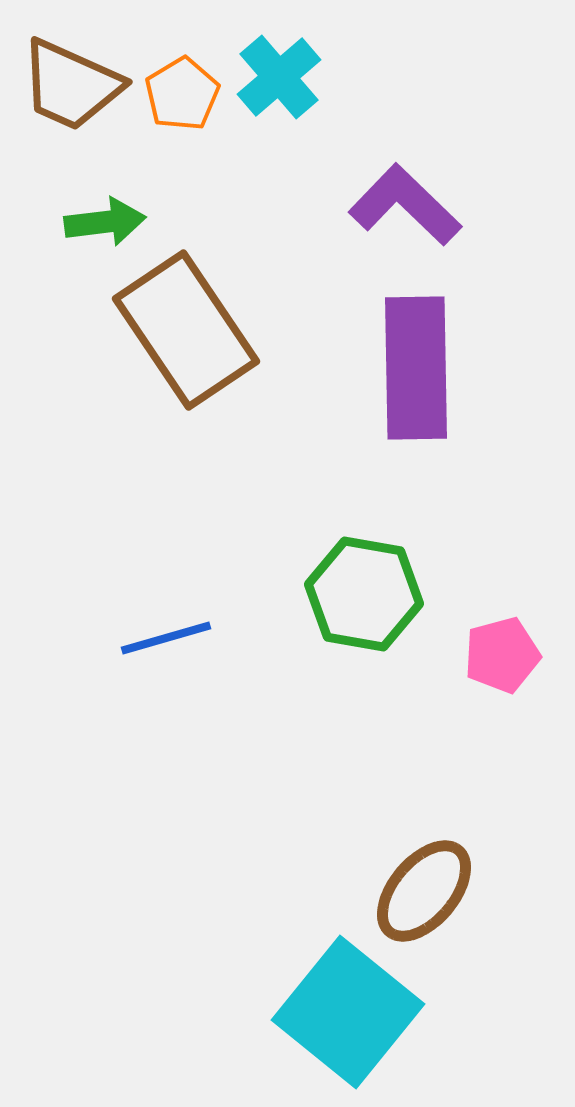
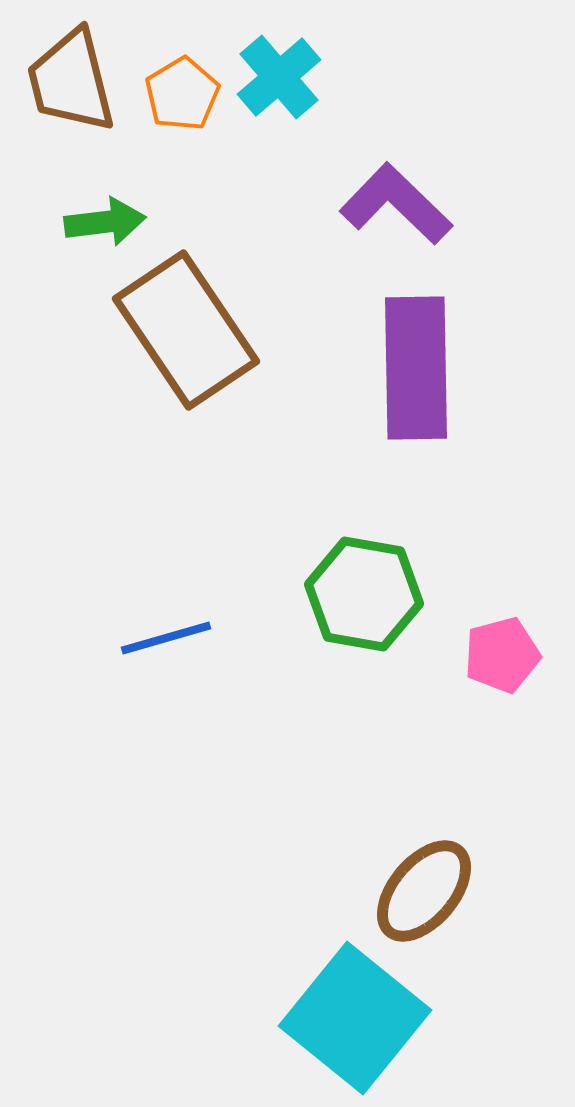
brown trapezoid: moved 4 px up; rotated 52 degrees clockwise
purple L-shape: moved 9 px left, 1 px up
cyan square: moved 7 px right, 6 px down
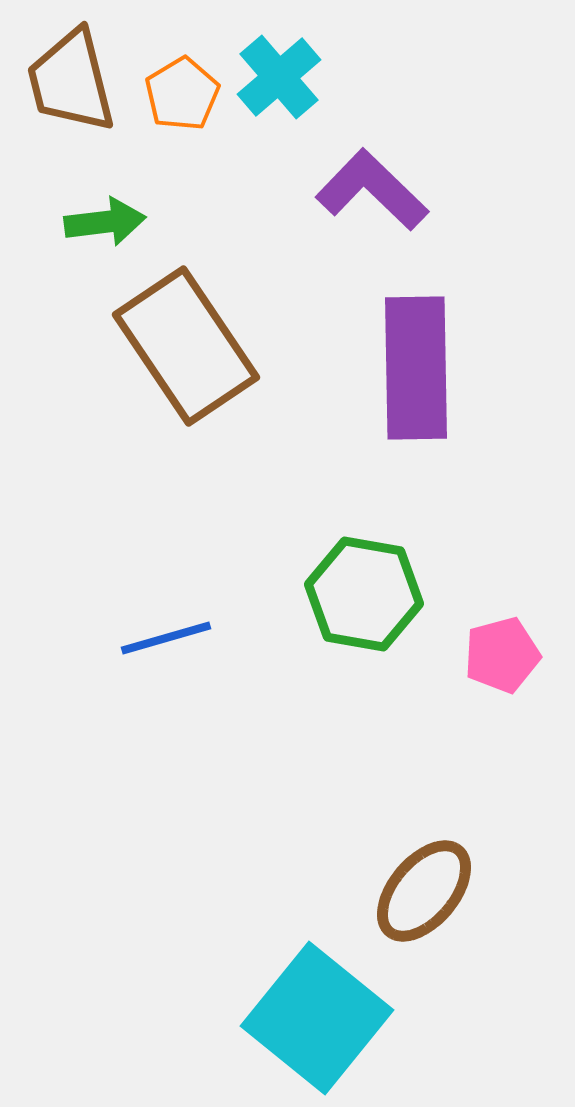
purple L-shape: moved 24 px left, 14 px up
brown rectangle: moved 16 px down
cyan square: moved 38 px left
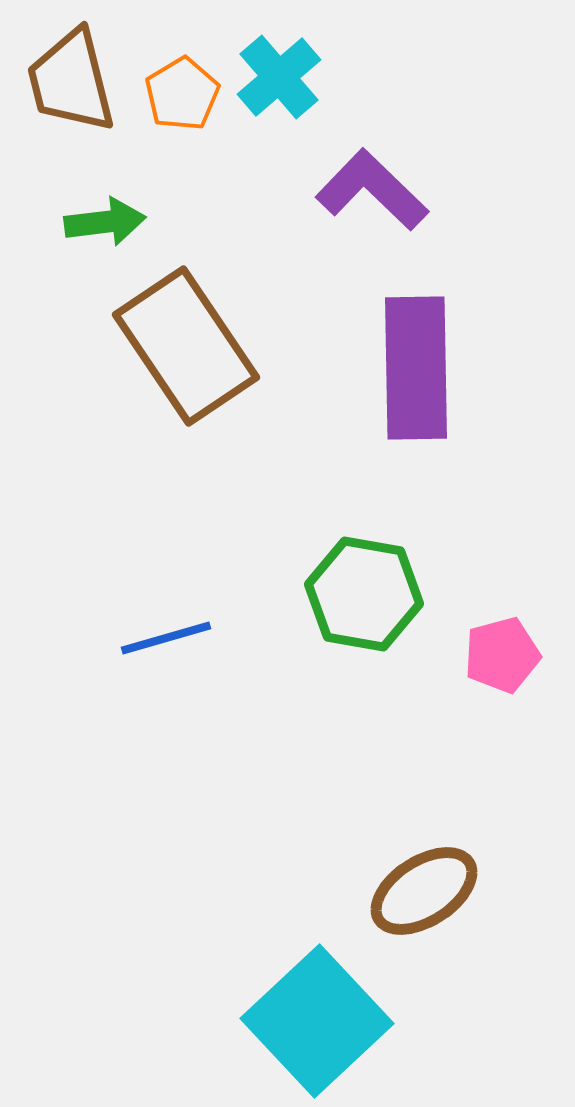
brown ellipse: rotated 17 degrees clockwise
cyan square: moved 3 px down; rotated 8 degrees clockwise
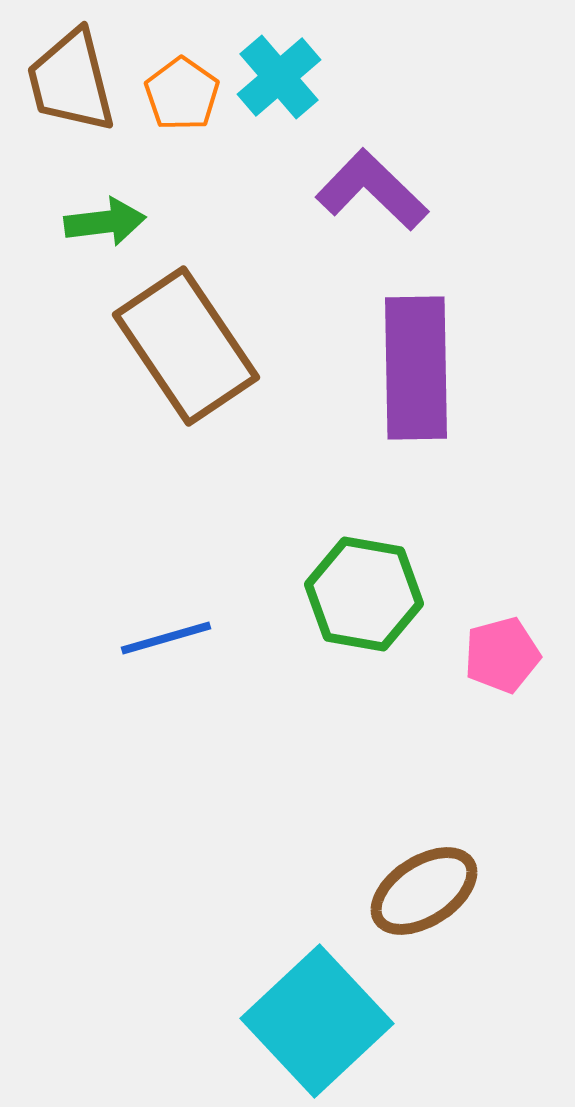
orange pentagon: rotated 6 degrees counterclockwise
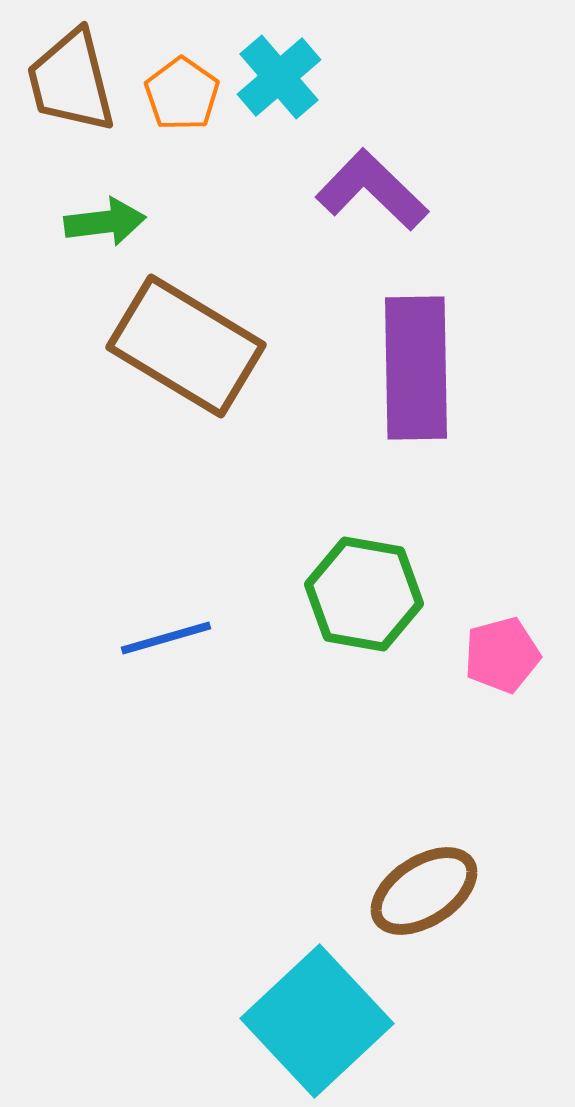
brown rectangle: rotated 25 degrees counterclockwise
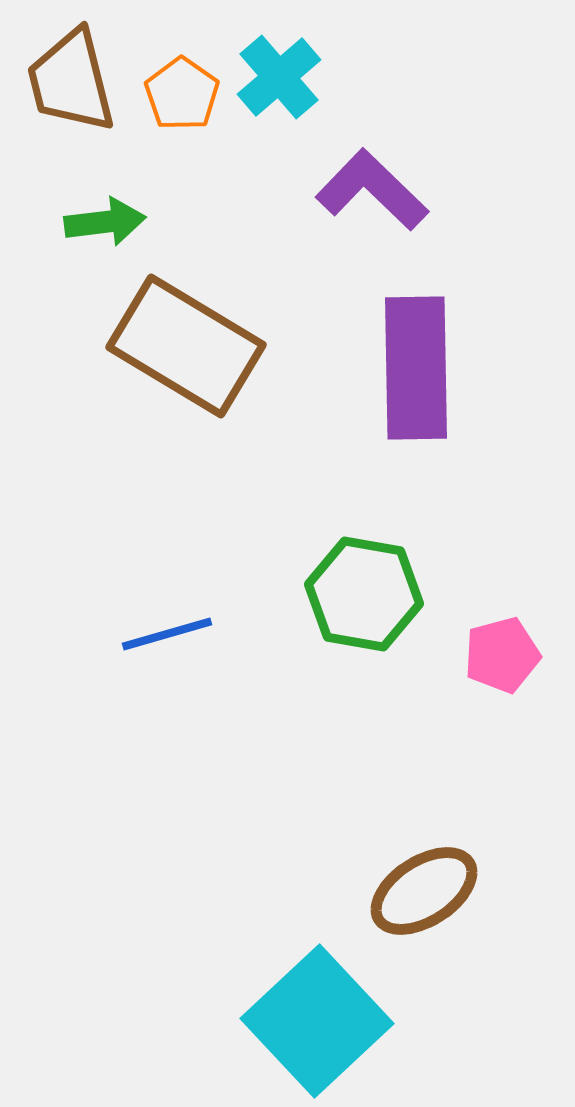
blue line: moved 1 px right, 4 px up
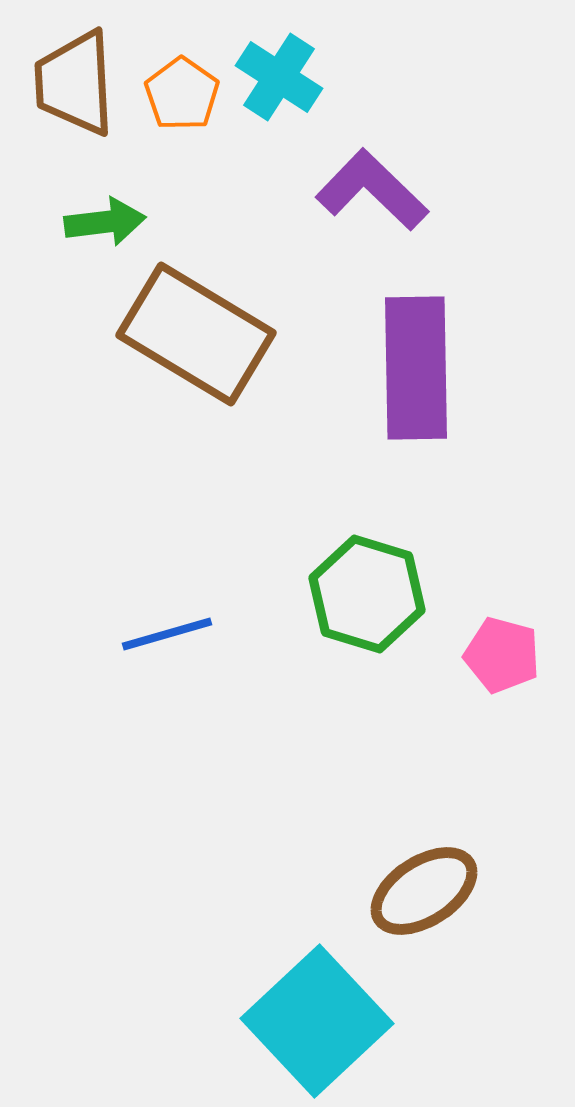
cyan cross: rotated 16 degrees counterclockwise
brown trapezoid: moved 4 px right, 2 px down; rotated 11 degrees clockwise
brown rectangle: moved 10 px right, 12 px up
green hexagon: moved 3 px right; rotated 7 degrees clockwise
pink pentagon: rotated 30 degrees clockwise
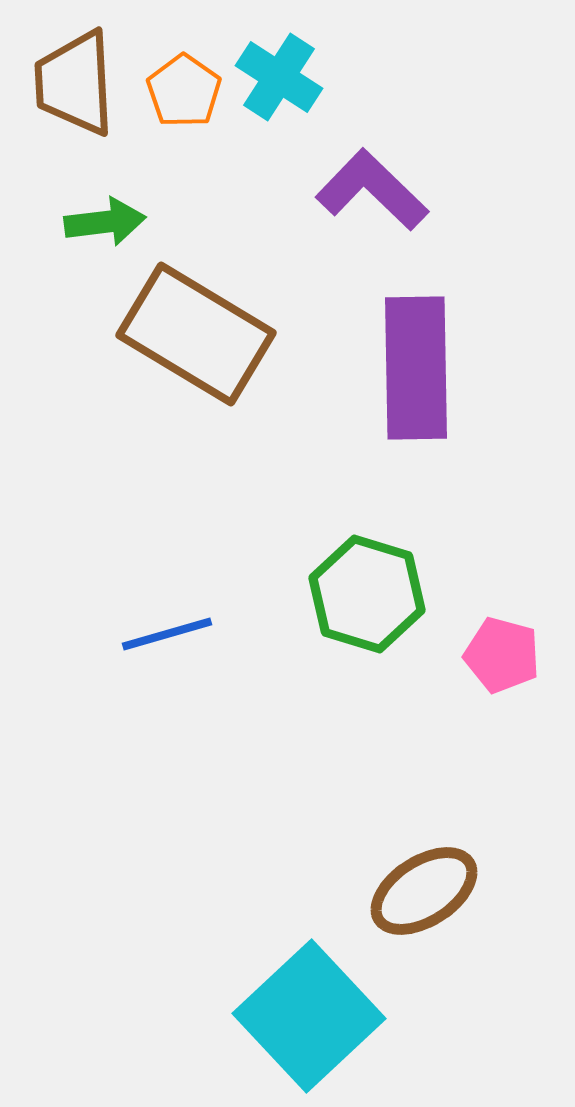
orange pentagon: moved 2 px right, 3 px up
cyan square: moved 8 px left, 5 px up
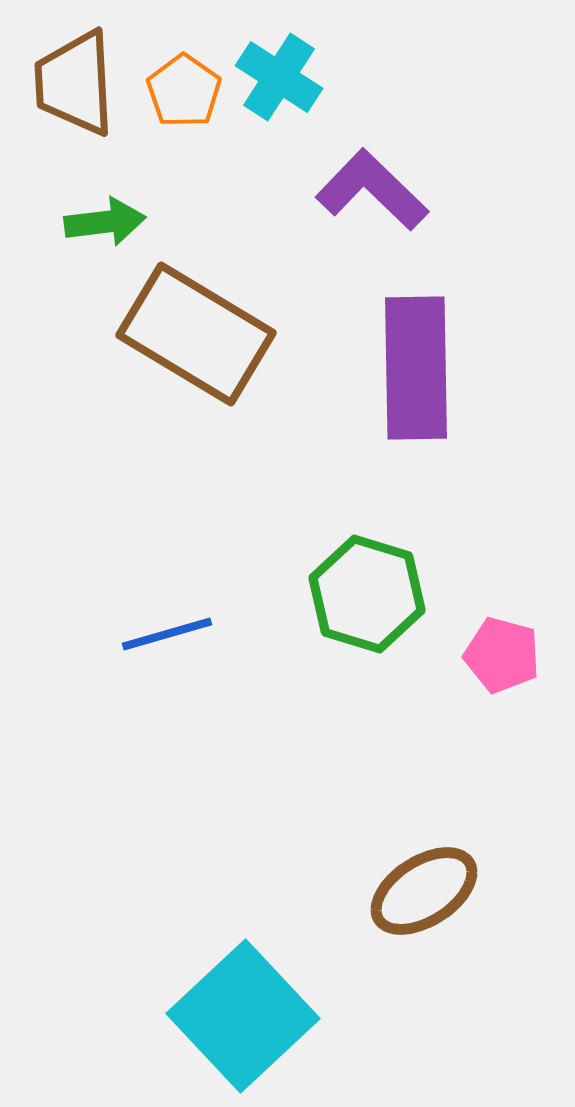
cyan square: moved 66 px left
